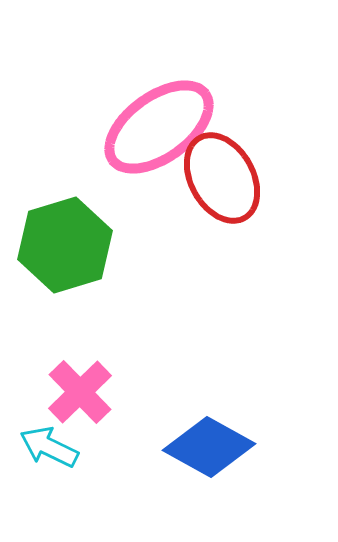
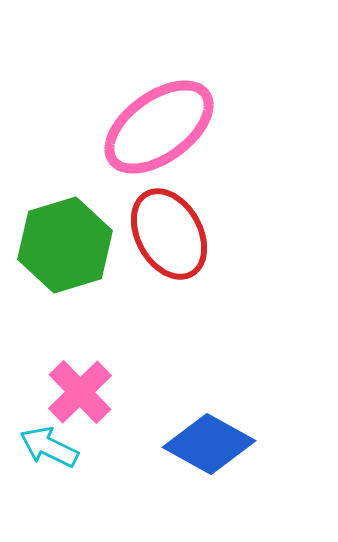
red ellipse: moved 53 px left, 56 px down
blue diamond: moved 3 px up
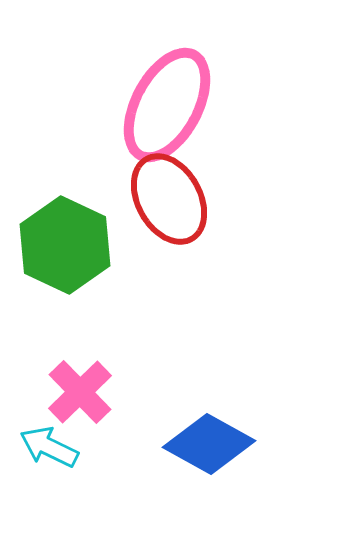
pink ellipse: moved 8 px right, 22 px up; rotated 26 degrees counterclockwise
red ellipse: moved 35 px up
green hexagon: rotated 18 degrees counterclockwise
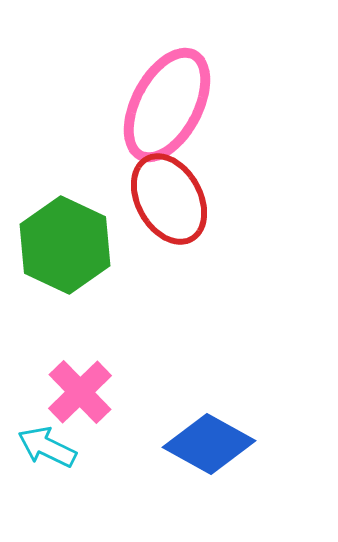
cyan arrow: moved 2 px left
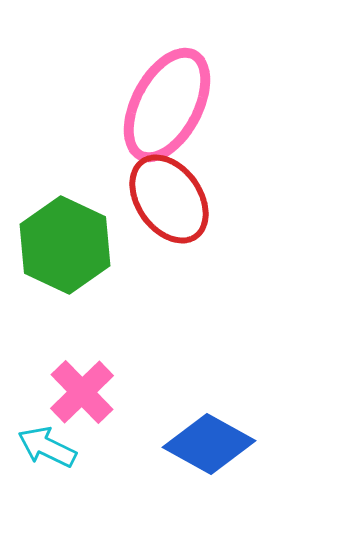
red ellipse: rotated 6 degrees counterclockwise
pink cross: moved 2 px right
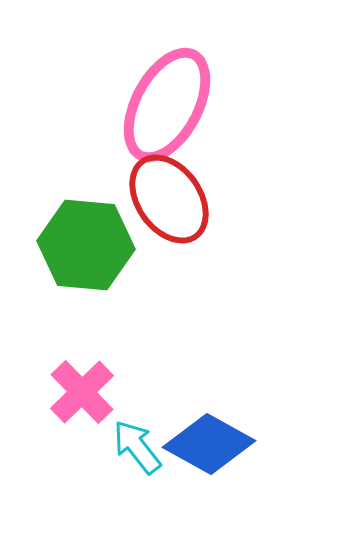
green hexagon: moved 21 px right; rotated 20 degrees counterclockwise
cyan arrow: moved 90 px right; rotated 26 degrees clockwise
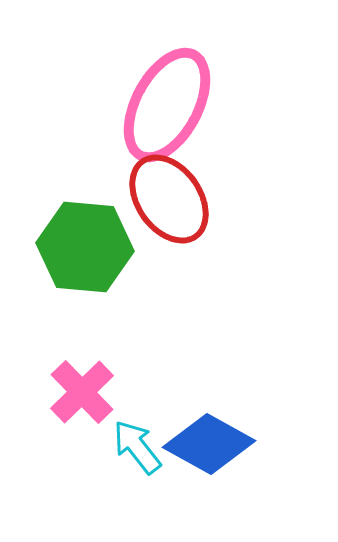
green hexagon: moved 1 px left, 2 px down
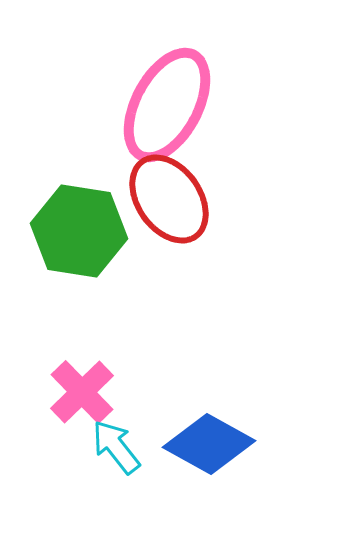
green hexagon: moved 6 px left, 16 px up; rotated 4 degrees clockwise
cyan arrow: moved 21 px left
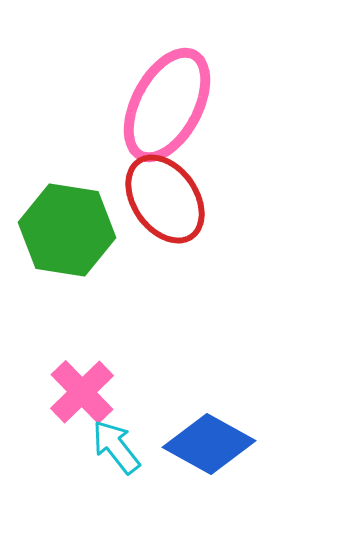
red ellipse: moved 4 px left
green hexagon: moved 12 px left, 1 px up
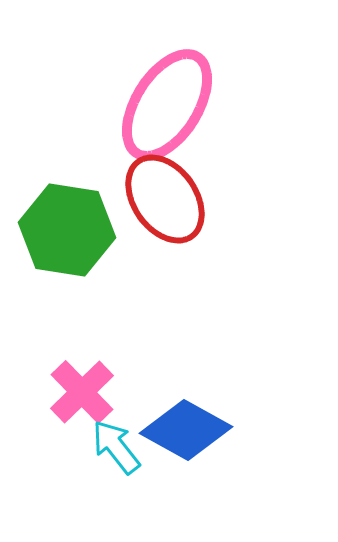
pink ellipse: rotated 4 degrees clockwise
blue diamond: moved 23 px left, 14 px up
